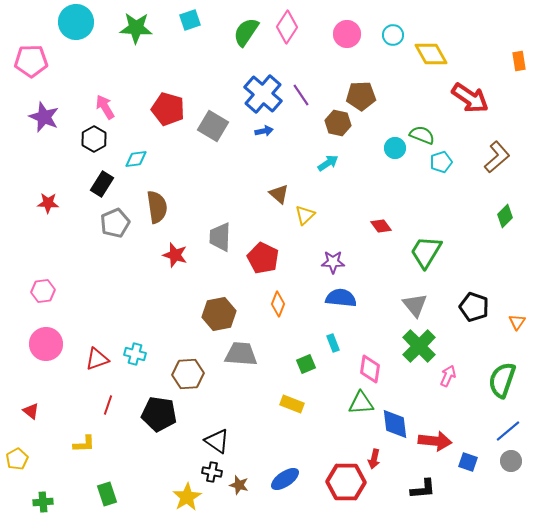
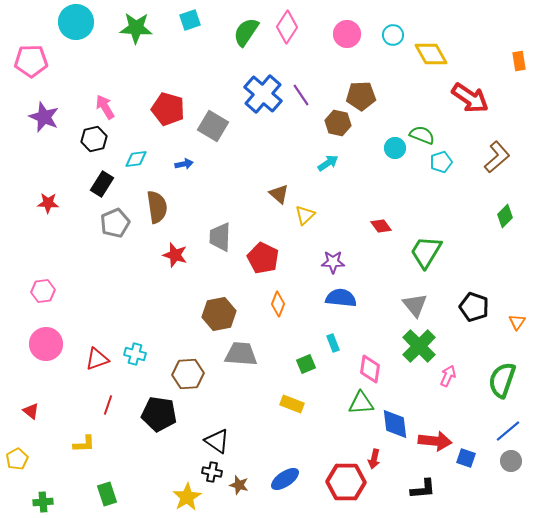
blue arrow at (264, 131): moved 80 px left, 33 px down
black hexagon at (94, 139): rotated 15 degrees clockwise
blue square at (468, 462): moved 2 px left, 4 px up
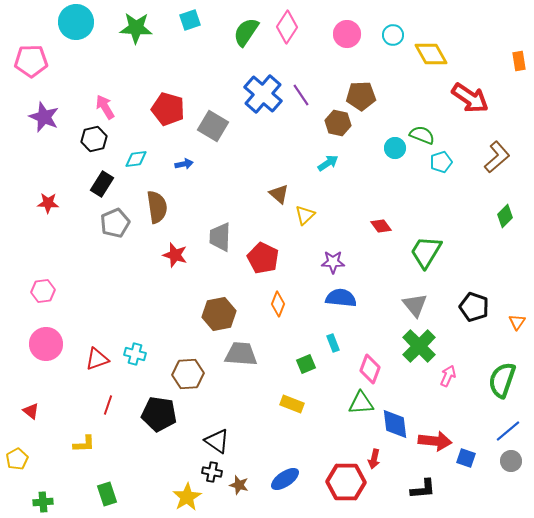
pink diamond at (370, 369): rotated 12 degrees clockwise
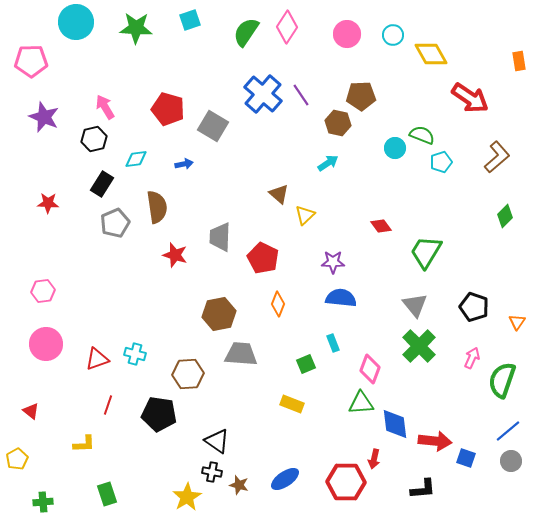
pink arrow at (448, 376): moved 24 px right, 18 px up
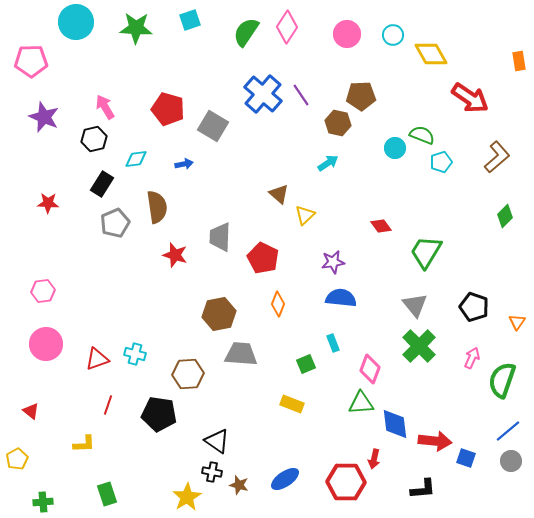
purple star at (333, 262): rotated 10 degrees counterclockwise
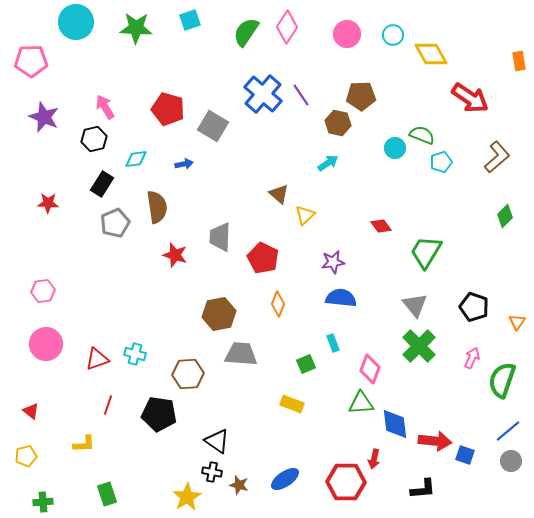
blue square at (466, 458): moved 1 px left, 3 px up
yellow pentagon at (17, 459): moved 9 px right, 3 px up; rotated 15 degrees clockwise
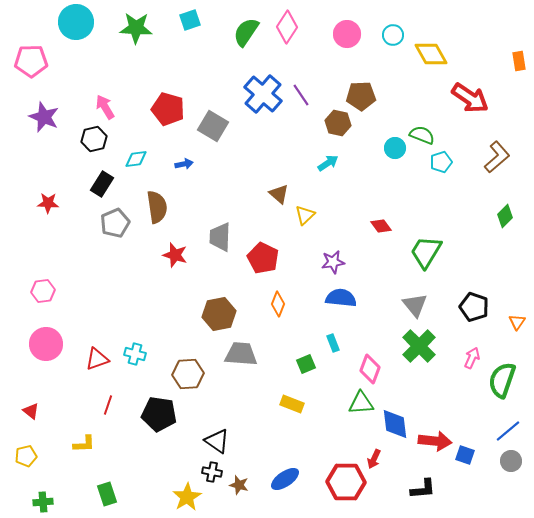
red arrow at (374, 459): rotated 12 degrees clockwise
